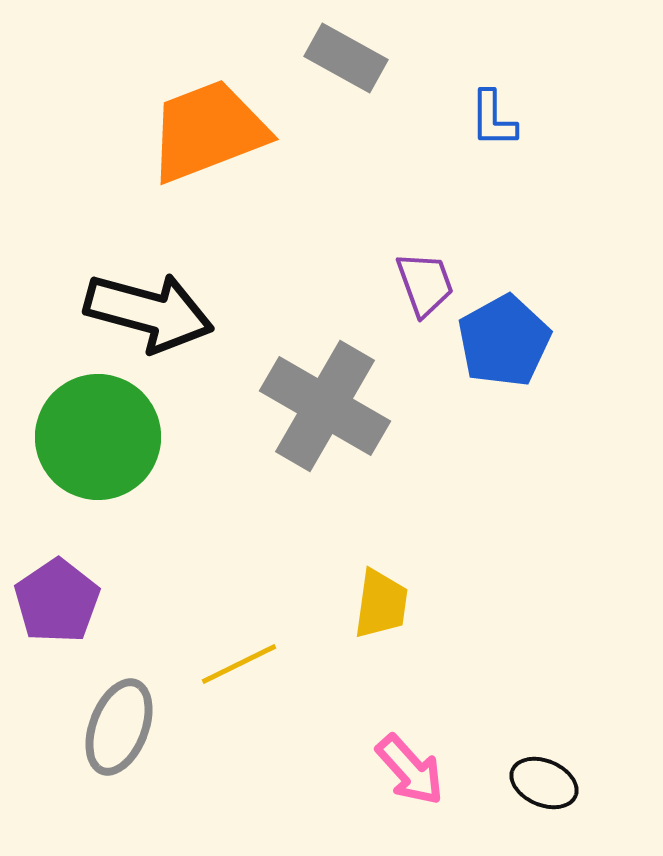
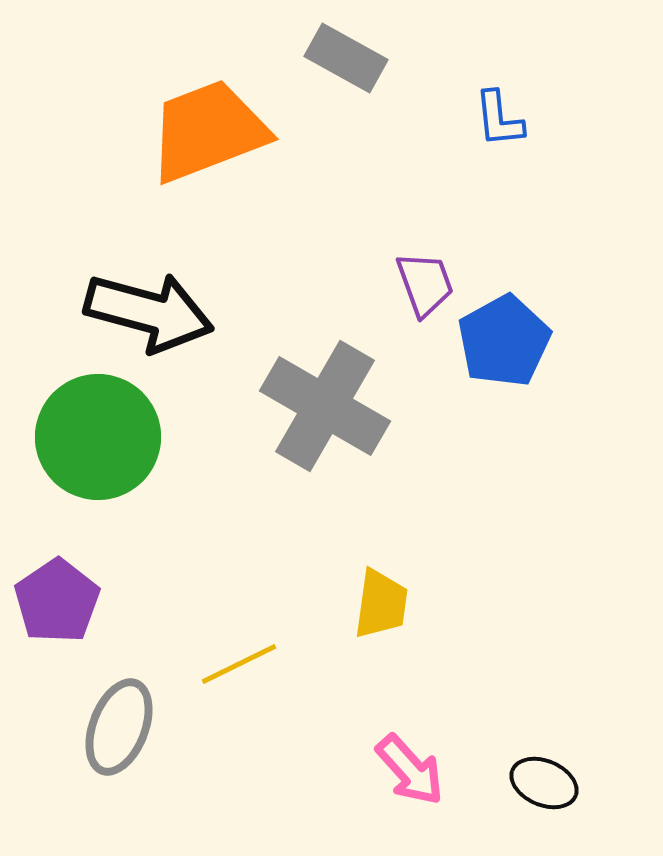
blue L-shape: moved 6 px right; rotated 6 degrees counterclockwise
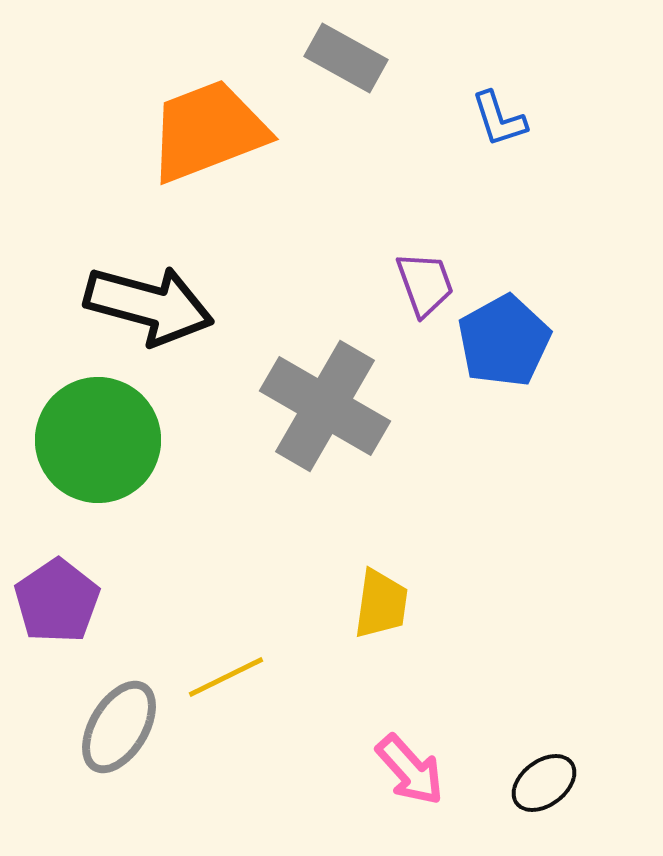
blue L-shape: rotated 12 degrees counterclockwise
black arrow: moved 7 px up
green circle: moved 3 px down
yellow line: moved 13 px left, 13 px down
gray ellipse: rotated 10 degrees clockwise
black ellipse: rotated 60 degrees counterclockwise
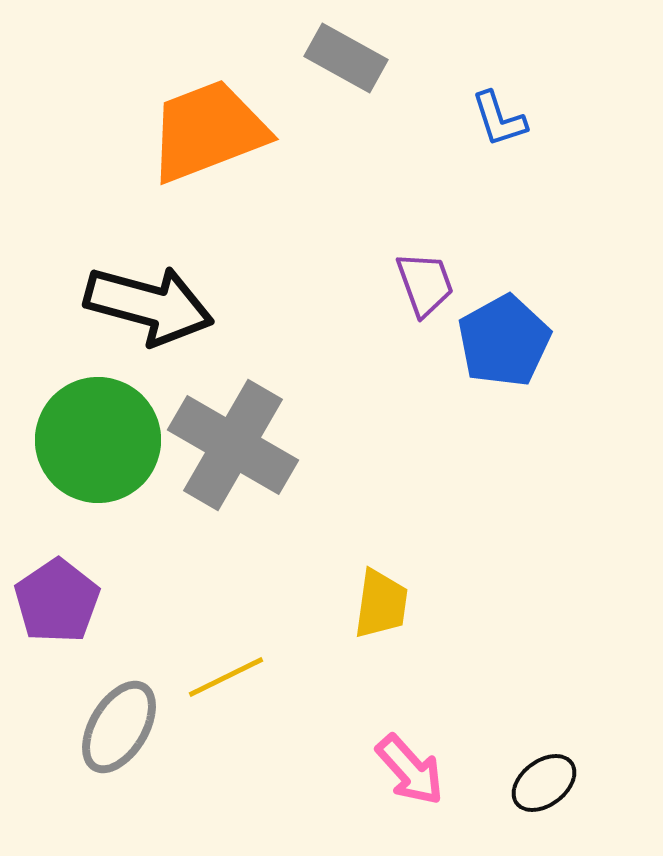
gray cross: moved 92 px left, 39 px down
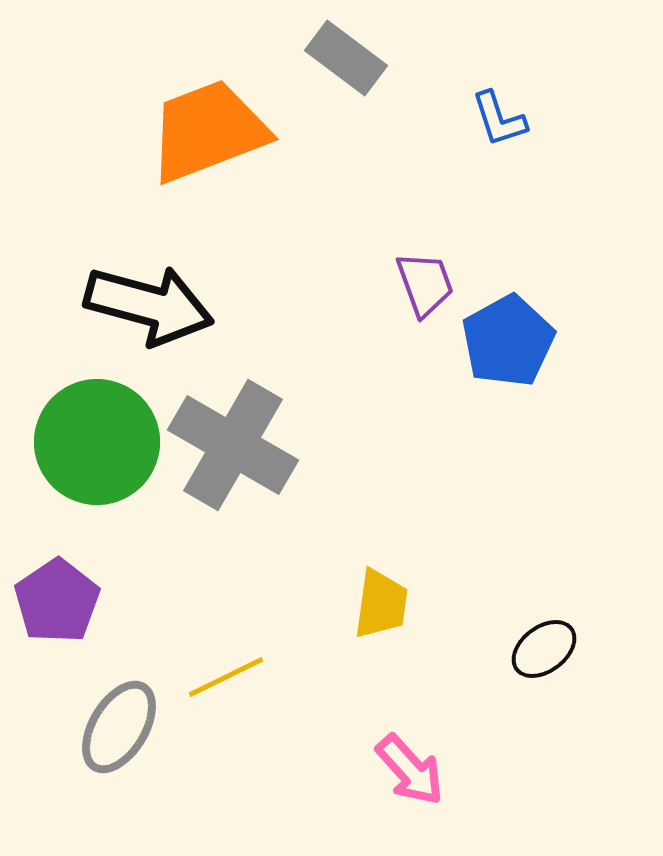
gray rectangle: rotated 8 degrees clockwise
blue pentagon: moved 4 px right
green circle: moved 1 px left, 2 px down
black ellipse: moved 134 px up
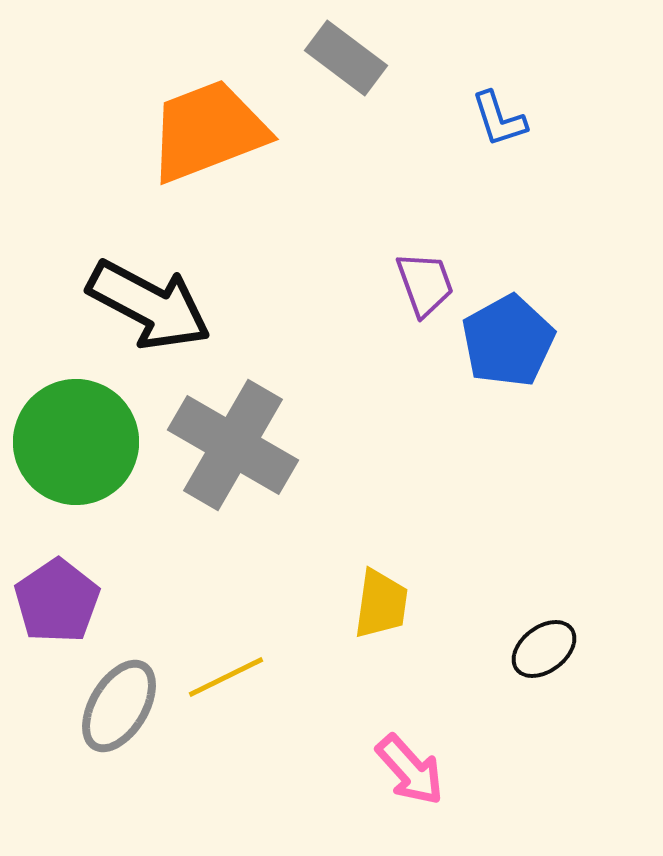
black arrow: rotated 13 degrees clockwise
green circle: moved 21 px left
gray ellipse: moved 21 px up
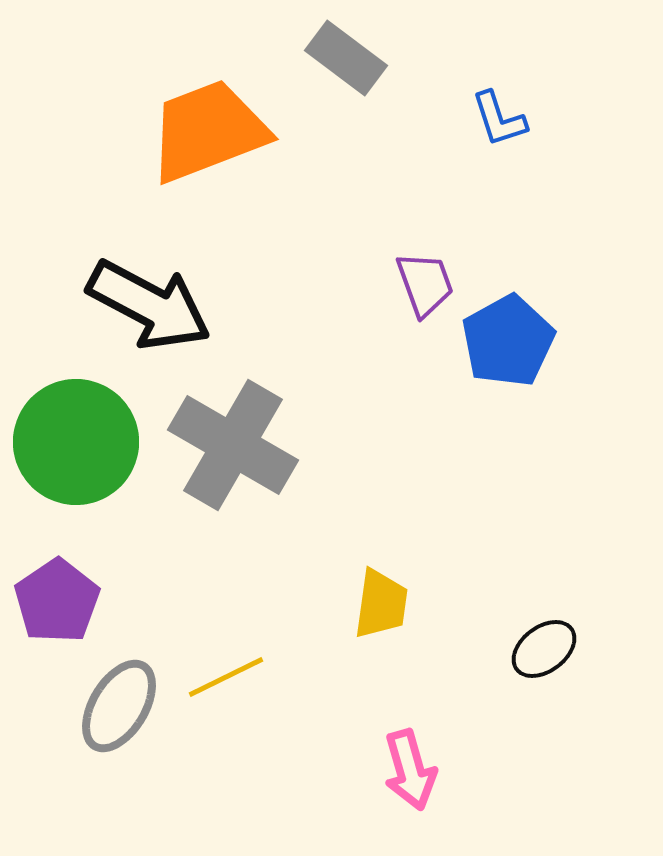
pink arrow: rotated 26 degrees clockwise
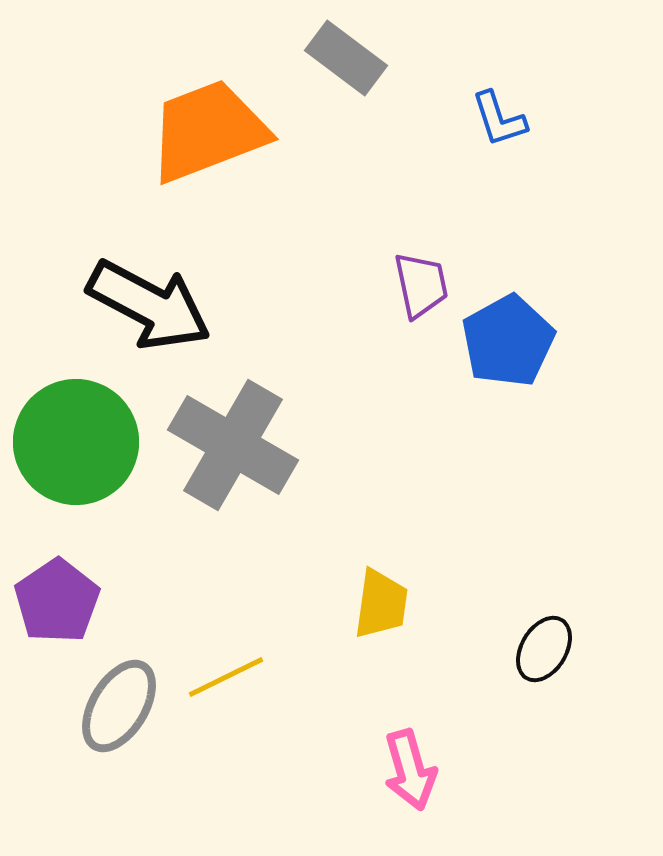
purple trapezoid: moved 4 px left, 1 px down; rotated 8 degrees clockwise
black ellipse: rotated 22 degrees counterclockwise
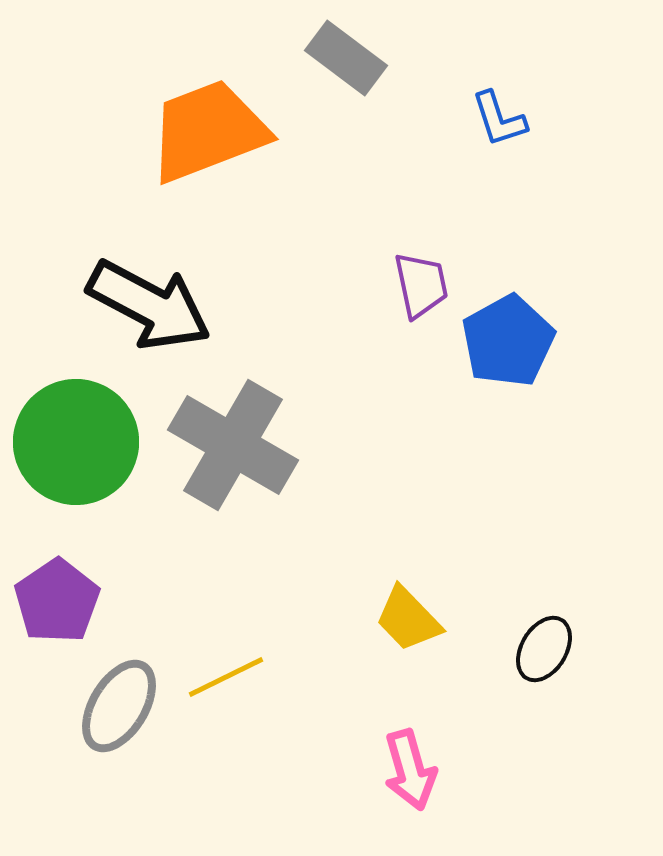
yellow trapezoid: moved 27 px right, 15 px down; rotated 128 degrees clockwise
